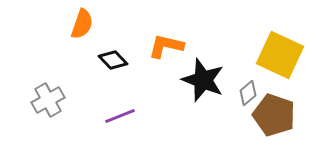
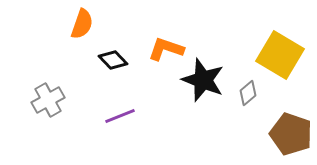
orange L-shape: moved 3 px down; rotated 6 degrees clockwise
yellow square: rotated 6 degrees clockwise
brown pentagon: moved 17 px right, 19 px down
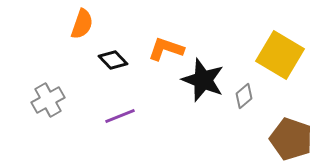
gray diamond: moved 4 px left, 3 px down
brown pentagon: moved 5 px down
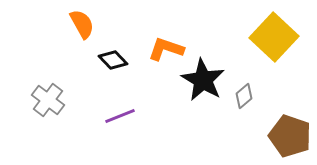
orange semicircle: rotated 48 degrees counterclockwise
yellow square: moved 6 px left, 18 px up; rotated 12 degrees clockwise
black star: rotated 9 degrees clockwise
gray cross: rotated 24 degrees counterclockwise
brown pentagon: moved 1 px left, 3 px up
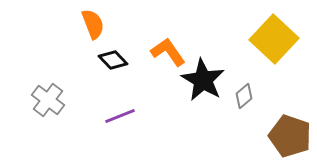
orange semicircle: moved 11 px right; rotated 8 degrees clockwise
yellow square: moved 2 px down
orange L-shape: moved 2 px right, 3 px down; rotated 36 degrees clockwise
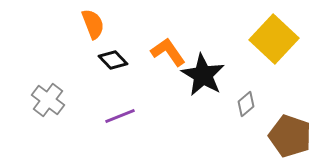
black star: moved 5 px up
gray diamond: moved 2 px right, 8 px down
